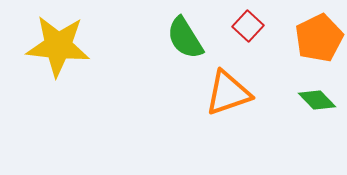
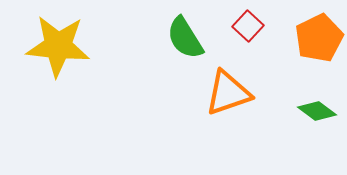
green diamond: moved 11 px down; rotated 9 degrees counterclockwise
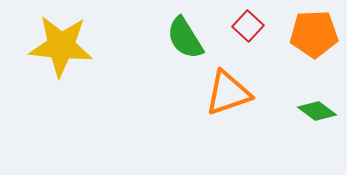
orange pentagon: moved 5 px left, 4 px up; rotated 24 degrees clockwise
yellow star: moved 3 px right
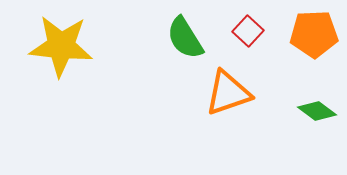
red square: moved 5 px down
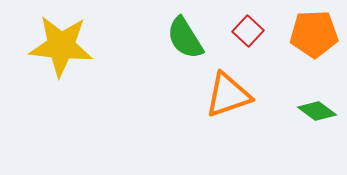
orange triangle: moved 2 px down
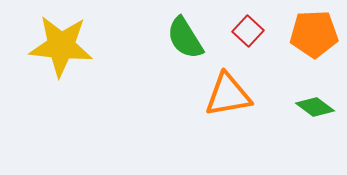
orange triangle: rotated 9 degrees clockwise
green diamond: moved 2 px left, 4 px up
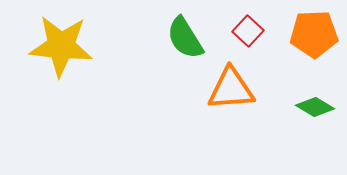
orange triangle: moved 3 px right, 6 px up; rotated 6 degrees clockwise
green diamond: rotated 6 degrees counterclockwise
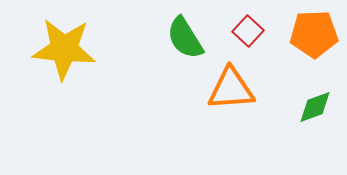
yellow star: moved 3 px right, 3 px down
green diamond: rotated 51 degrees counterclockwise
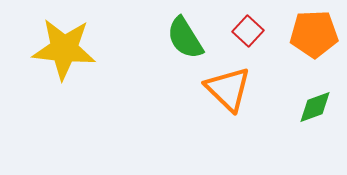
orange triangle: moved 3 px left; rotated 48 degrees clockwise
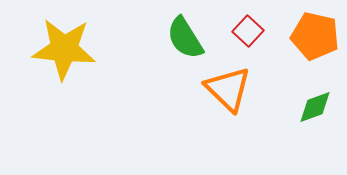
orange pentagon: moved 1 px right, 2 px down; rotated 15 degrees clockwise
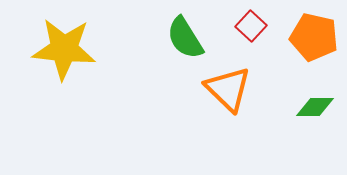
red square: moved 3 px right, 5 px up
orange pentagon: moved 1 px left, 1 px down
green diamond: rotated 21 degrees clockwise
